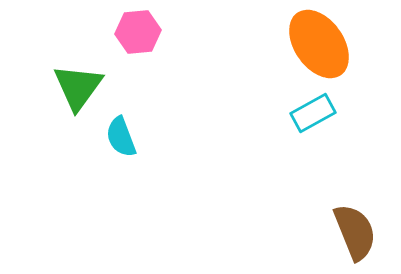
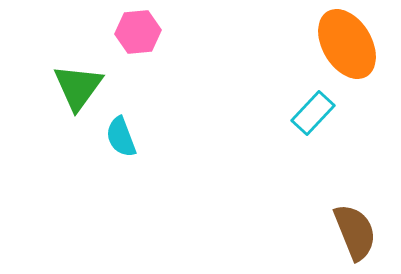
orange ellipse: moved 28 px right; rotated 4 degrees clockwise
cyan rectangle: rotated 18 degrees counterclockwise
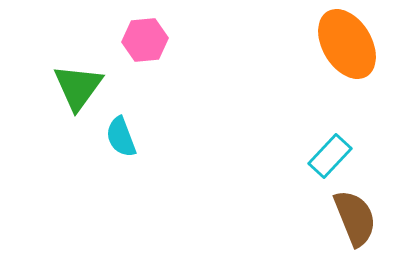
pink hexagon: moved 7 px right, 8 px down
cyan rectangle: moved 17 px right, 43 px down
brown semicircle: moved 14 px up
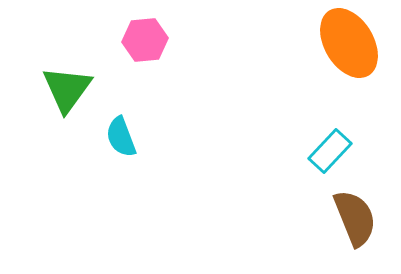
orange ellipse: moved 2 px right, 1 px up
green triangle: moved 11 px left, 2 px down
cyan rectangle: moved 5 px up
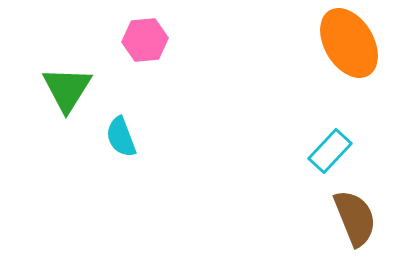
green triangle: rotated 4 degrees counterclockwise
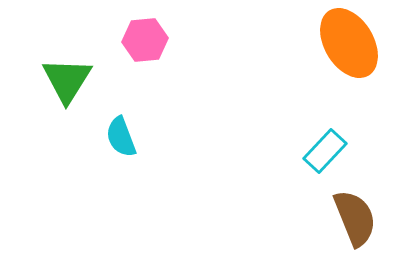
green triangle: moved 9 px up
cyan rectangle: moved 5 px left
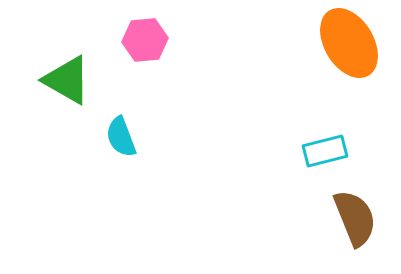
green triangle: rotated 32 degrees counterclockwise
cyan rectangle: rotated 33 degrees clockwise
